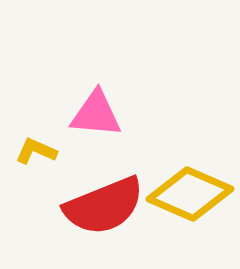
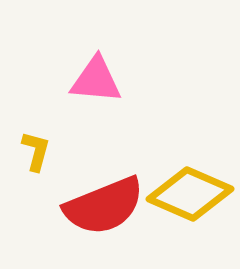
pink triangle: moved 34 px up
yellow L-shape: rotated 81 degrees clockwise
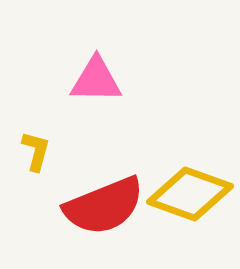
pink triangle: rotated 4 degrees counterclockwise
yellow diamond: rotated 4 degrees counterclockwise
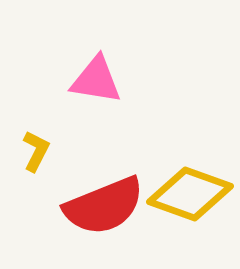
pink triangle: rotated 8 degrees clockwise
yellow L-shape: rotated 12 degrees clockwise
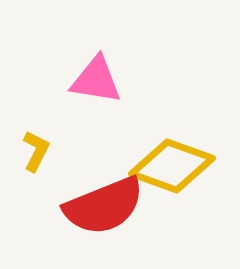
yellow diamond: moved 18 px left, 28 px up
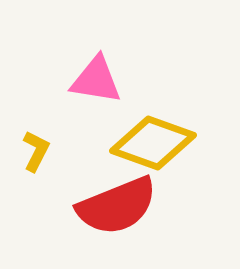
yellow diamond: moved 19 px left, 23 px up
red semicircle: moved 13 px right
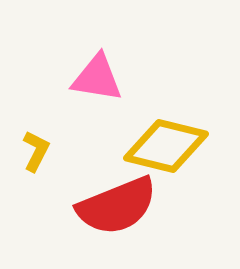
pink triangle: moved 1 px right, 2 px up
yellow diamond: moved 13 px right, 3 px down; rotated 6 degrees counterclockwise
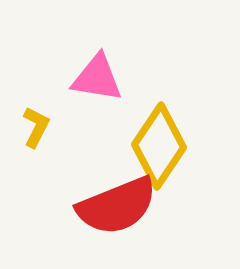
yellow diamond: moved 7 px left; rotated 70 degrees counterclockwise
yellow L-shape: moved 24 px up
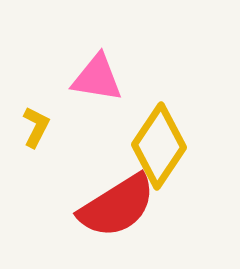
red semicircle: rotated 10 degrees counterclockwise
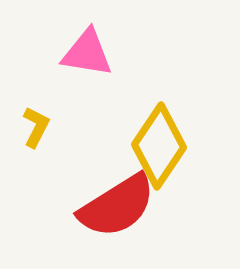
pink triangle: moved 10 px left, 25 px up
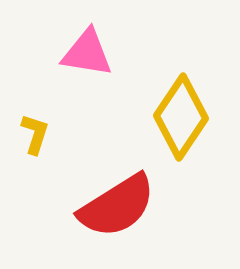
yellow L-shape: moved 1 px left, 7 px down; rotated 9 degrees counterclockwise
yellow diamond: moved 22 px right, 29 px up
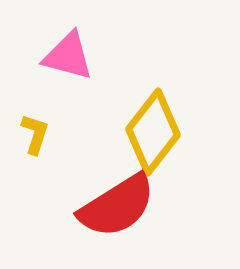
pink triangle: moved 19 px left, 3 px down; rotated 6 degrees clockwise
yellow diamond: moved 28 px left, 15 px down; rotated 4 degrees clockwise
